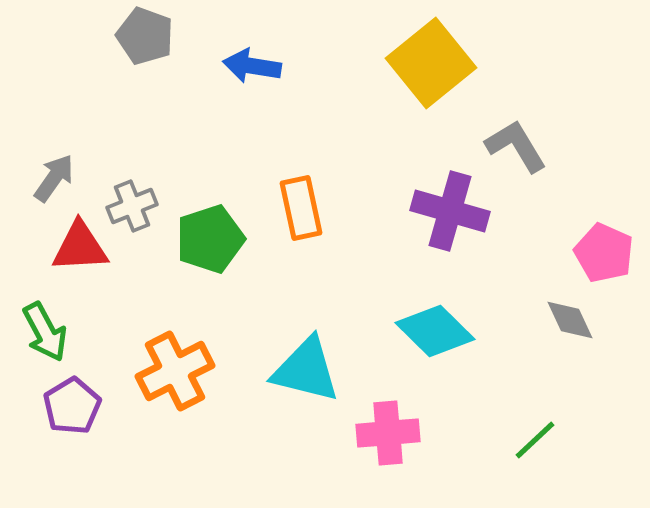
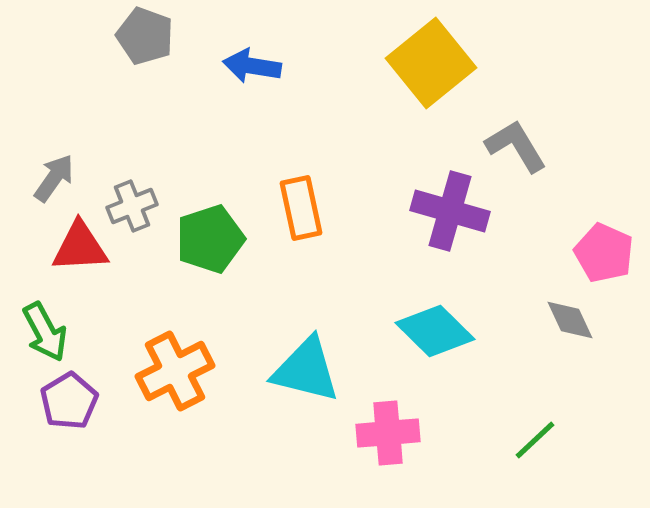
purple pentagon: moved 3 px left, 5 px up
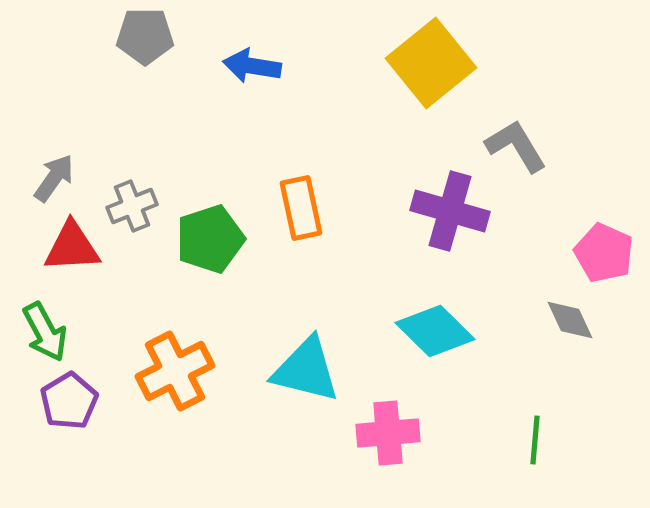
gray pentagon: rotated 20 degrees counterclockwise
red triangle: moved 8 px left
green line: rotated 42 degrees counterclockwise
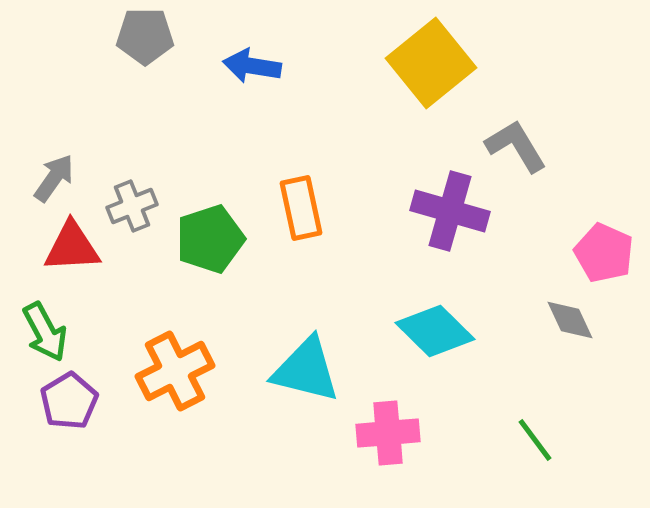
green line: rotated 42 degrees counterclockwise
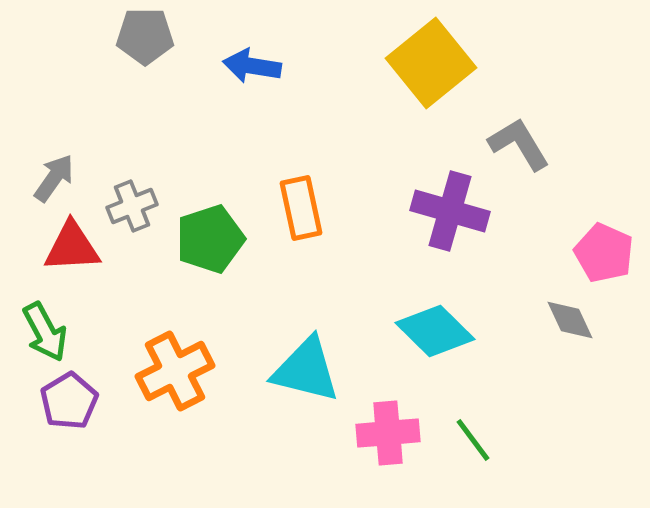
gray L-shape: moved 3 px right, 2 px up
green line: moved 62 px left
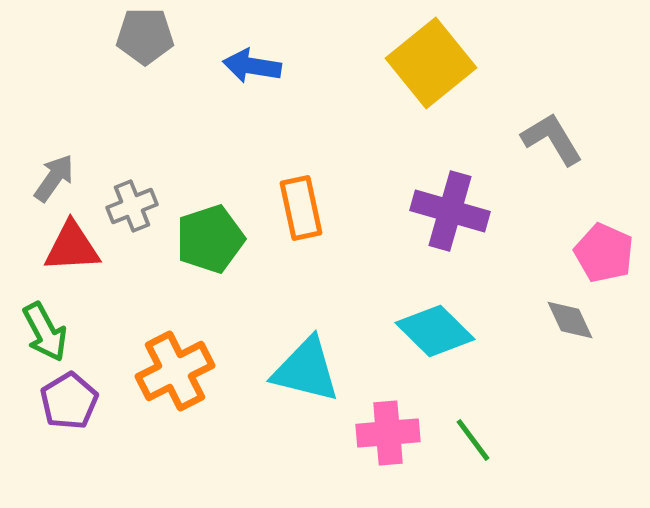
gray L-shape: moved 33 px right, 5 px up
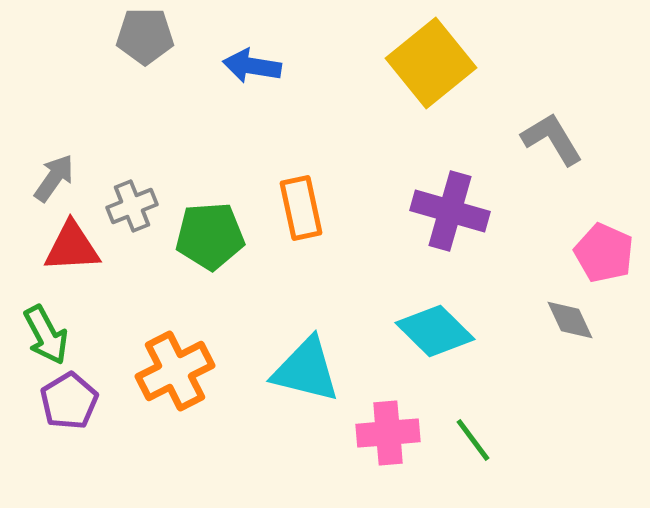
green pentagon: moved 3 px up; rotated 14 degrees clockwise
green arrow: moved 1 px right, 3 px down
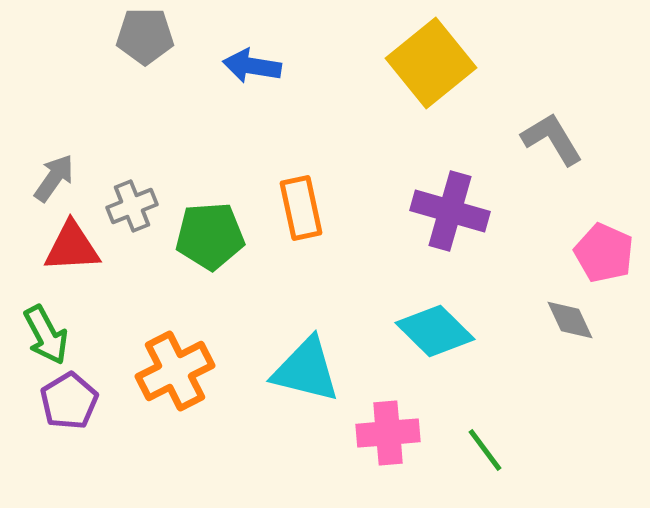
green line: moved 12 px right, 10 px down
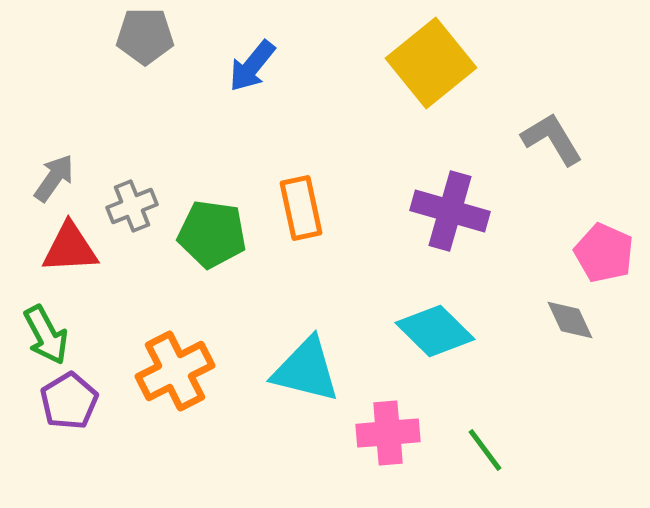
blue arrow: rotated 60 degrees counterclockwise
green pentagon: moved 2 px right, 2 px up; rotated 12 degrees clockwise
red triangle: moved 2 px left, 1 px down
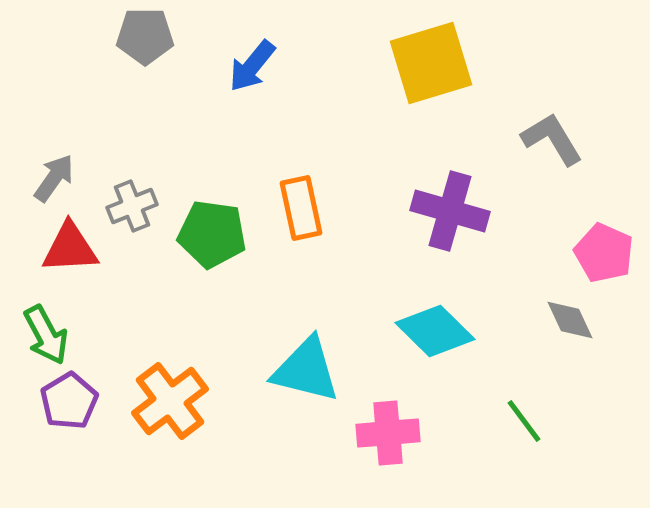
yellow square: rotated 22 degrees clockwise
orange cross: moved 5 px left, 30 px down; rotated 10 degrees counterclockwise
green line: moved 39 px right, 29 px up
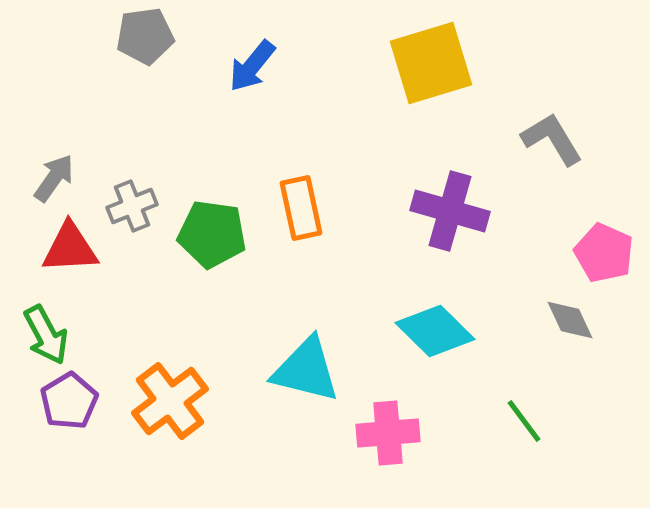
gray pentagon: rotated 8 degrees counterclockwise
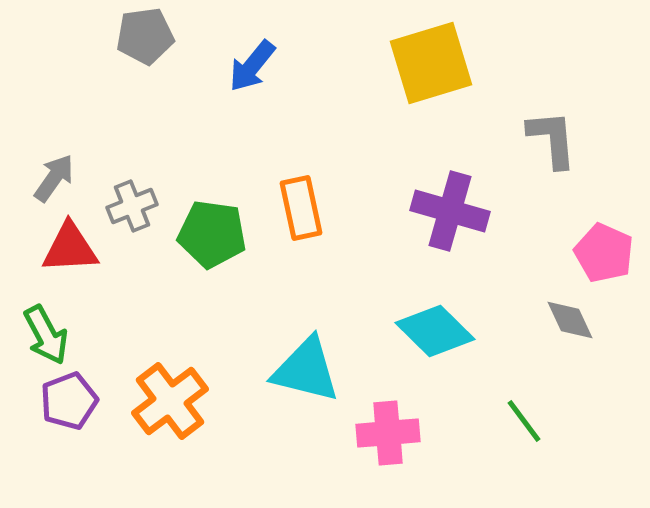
gray L-shape: rotated 26 degrees clockwise
purple pentagon: rotated 10 degrees clockwise
